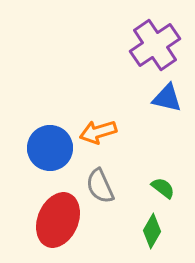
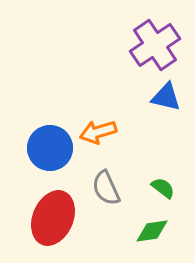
blue triangle: moved 1 px left, 1 px up
gray semicircle: moved 6 px right, 2 px down
red ellipse: moved 5 px left, 2 px up
green diamond: rotated 52 degrees clockwise
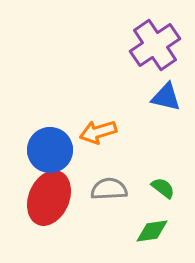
blue circle: moved 2 px down
gray semicircle: moved 3 px right, 1 px down; rotated 111 degrees clockwise
red ellipse: moved 4 px left, 20 px up
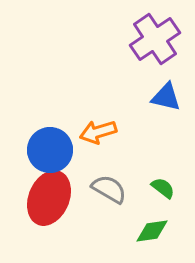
purple cross: moved 6 px up
gray semicircle: rotated 33 degrees clockwise
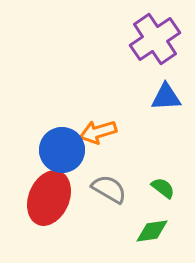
blue triangle: rotated 16 degrees counterclockwise
blue circle: moved 12 px right
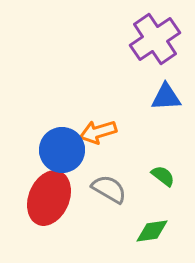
green semicircle: moved 12 px up
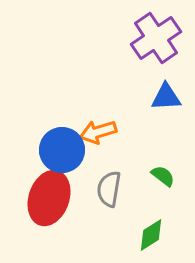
purple cross: moved 1 px right, 1 px up
gray semicircle: rotated 111 degrees counterclockwise
red ellipse: rotated 4 degrees counterclockwise
green diamond: moved 1 px left, 4 px down; rotated 24 degrees counterclockwise
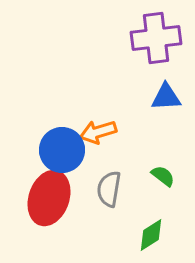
purple cross: rotated 27 degrees clockwise
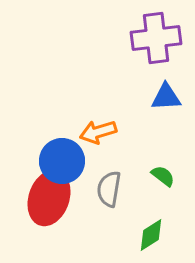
blue circle: moved 11 px down
